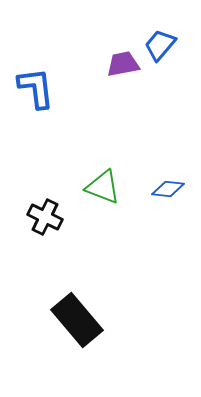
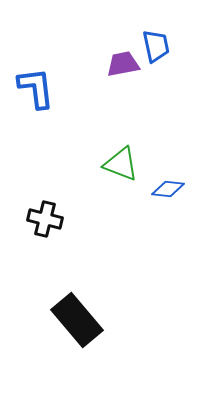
blue trapezoid: moved 4 px left, 1 px down; rotated 128 degrees clockwise
green triangle: moved 18 px right, 23 px up
black cross: moved 2 px down; rotated 12 degrees counterclockwise
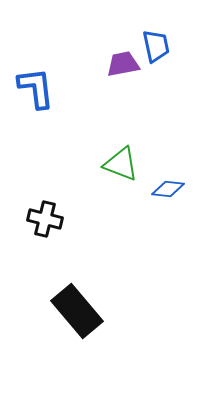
black rectangle: moved 9 px up
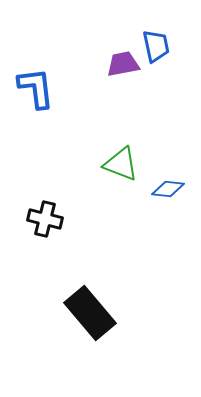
black rectangle: moved 13 px right, 2 px down
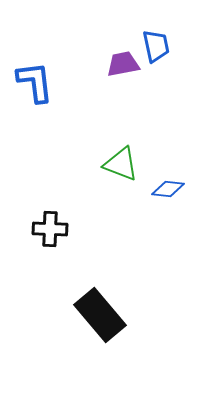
blue L-shape: moved 1 px left, 6 px up
black cross: moved 5 px right, 10 px down; rotated 12 degrees counterclockwise
black rectangle: moved 10 px right, 2 px down
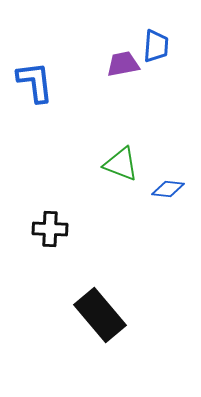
blue trapezoid: rotated 16 degrees clockwise
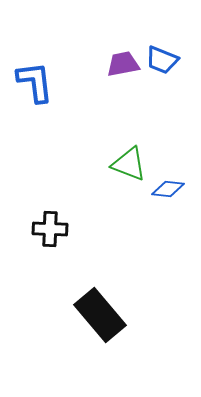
blue trapezoid: moved 6 px right, 14 px down; rotated 108 degrees clockwise
green triangle: moved 8 px right
